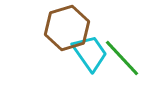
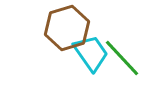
cyan trapezoid: moved 1 px right
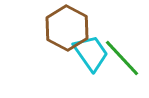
brown hexagon: rotated 15 degrees counterclockwise
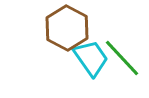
cyan trapezoid: moved 5 px down
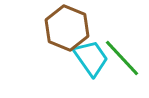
brown hexagon: rotated 6 degrees counterclockwise
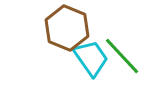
green line: moved 2 px up
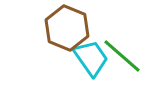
green line: rotated 6 degrees counterclockwise
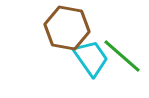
brown hexagon: rotated 12 degrees counterclockwise
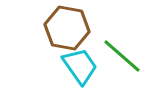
cyan trapezoid: moved 11 px left, 8 px down
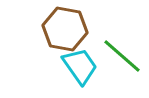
brown hexagon: moved 2 px left, 1 px down
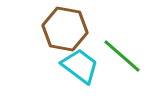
cyan trapezoid: rotated 18 degrees counterclockwise
